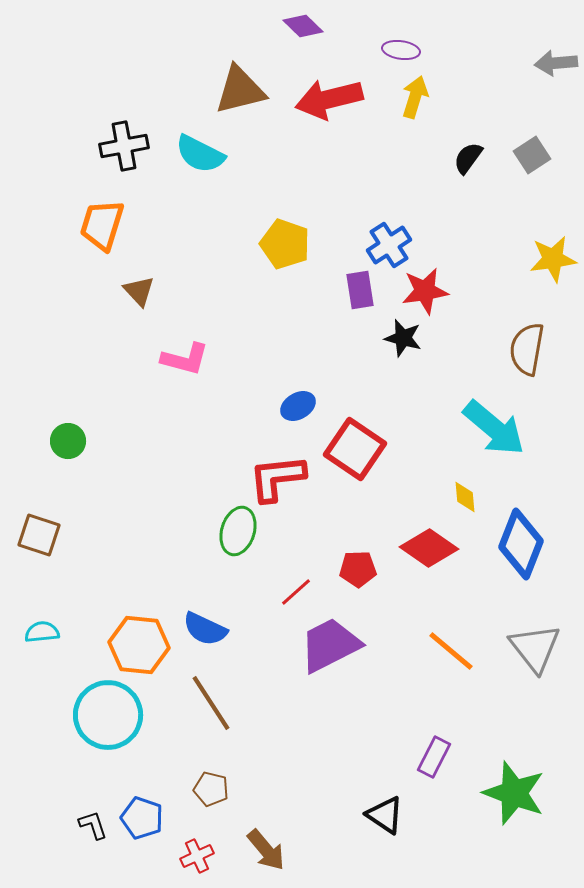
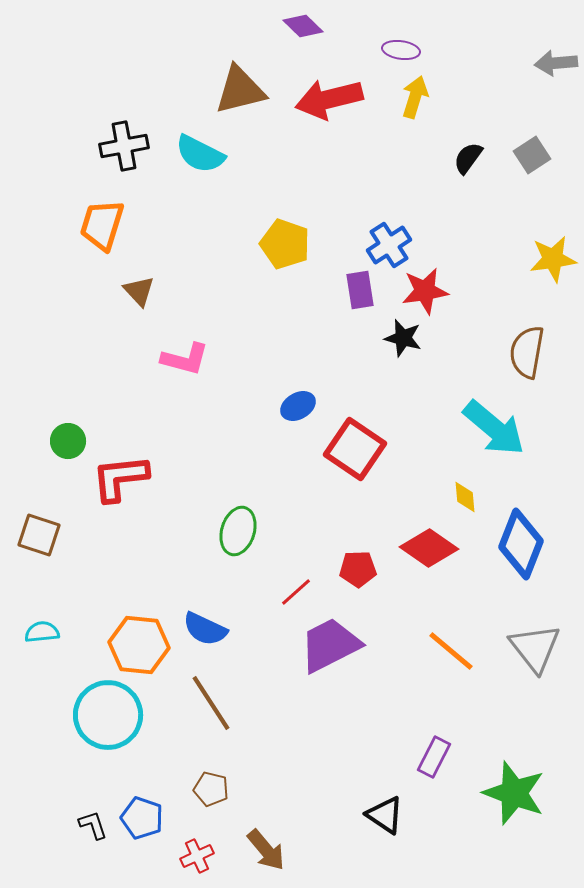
brown semicircle at (527, 349): moved 3 px down
red L-shape at (277, 478): moved 157 px left
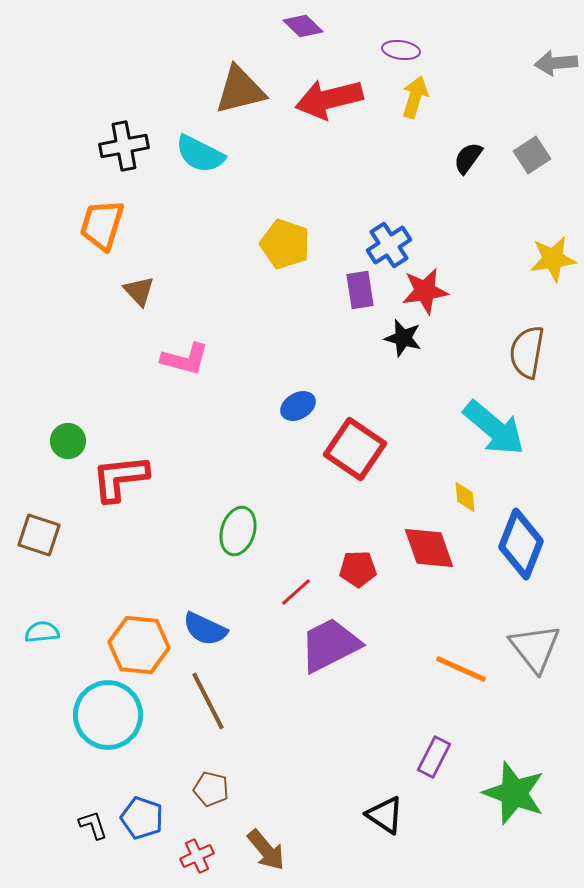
red diamond at (429, 548): rotated 36 degrees clockwise
orange line at (451, 651): moved 10 px right, 18 px down; rotated 16 degrees counterclockwise
brown line at (211, 703): moved 3 px left, 2 px up; rotated 6 degrees clockwise
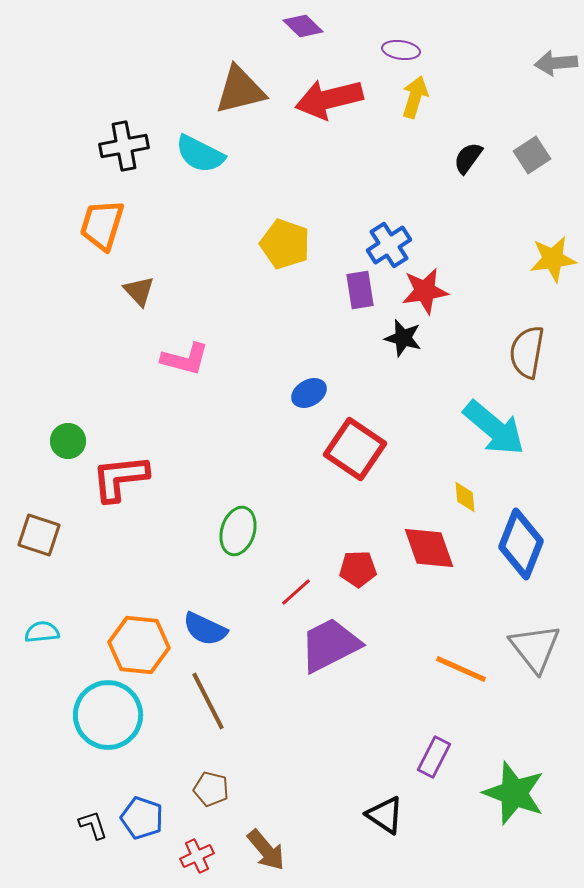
blue ellipse at (298, 406): moved 11 px right, 13 px up
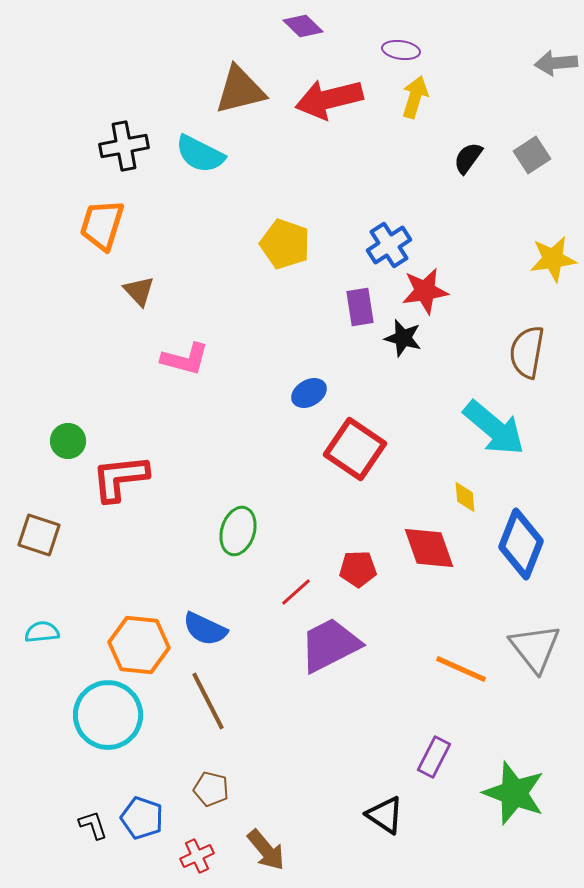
purple rectangle at (360, 290): moved 17 px down
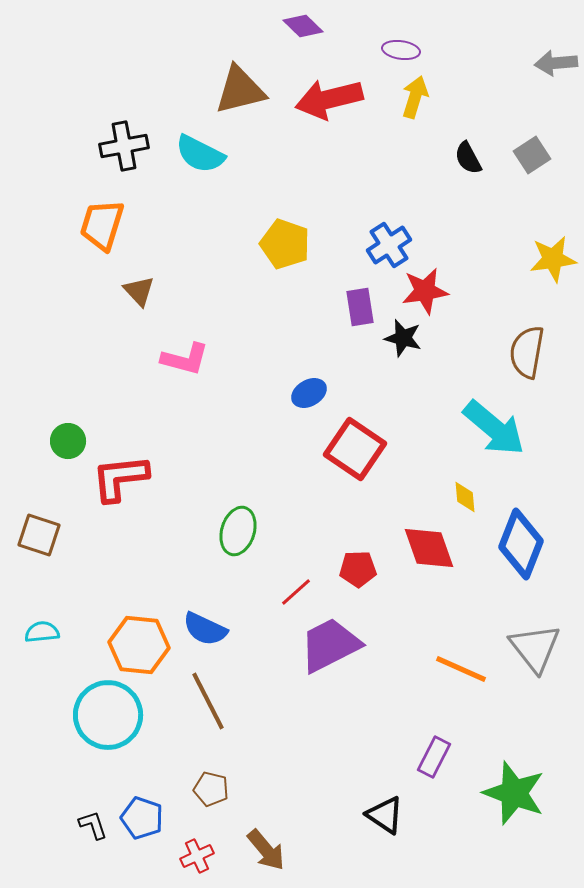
black semicircle at (468, 158): rotated 64 degrees counterclockwise
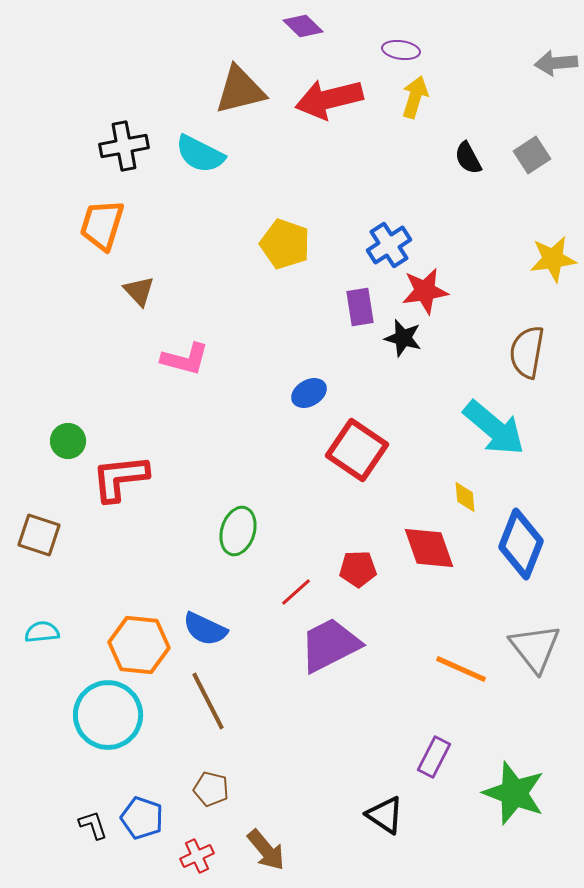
red square at (355, 449): moved 2 px right, 1 px down
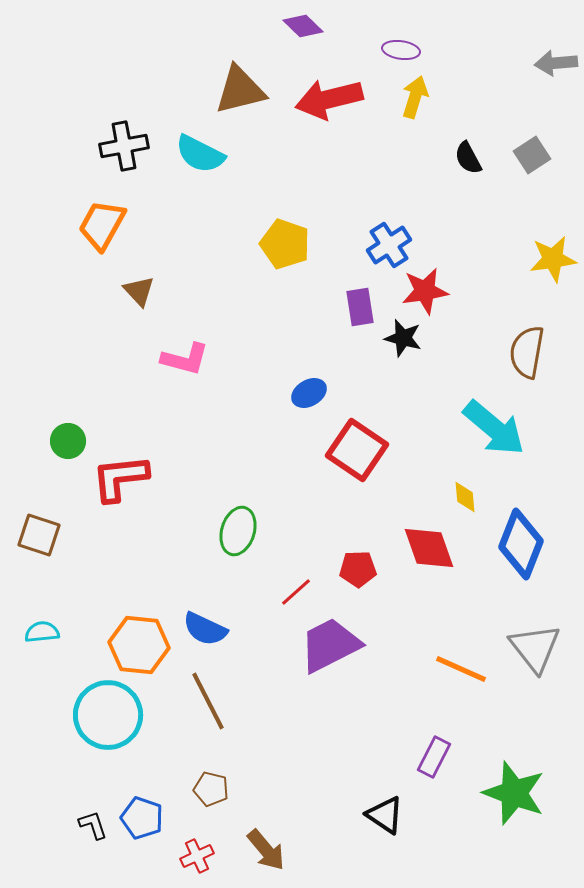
orange trapezoid at (102, 225): rotated 12 degrees clockwise
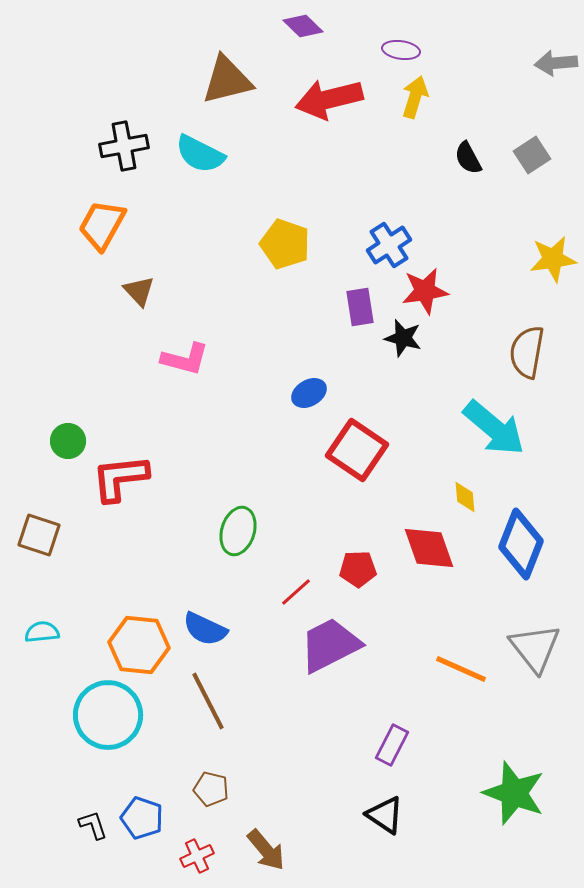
brown triangle at (240, 90): moved 13 px left, 10 px up
purple rectangle at (434, 757): moved 42 px left, 12 px up
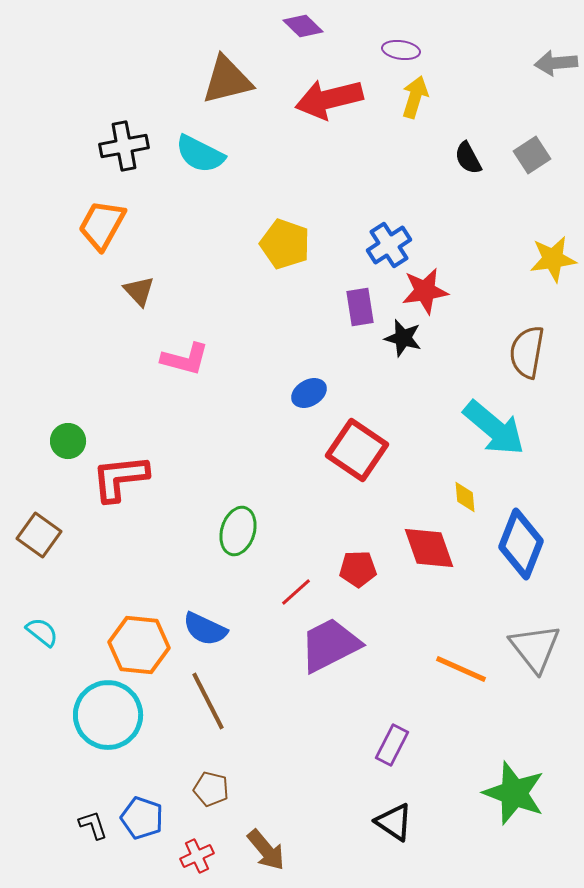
brown square at (39, 535): rotated 18 degrees clockwise
cyan semicircle at (42, 632): rotated 44 degrees clockwise
black triangle at (385, 815): moved 9 px right, 7 px down
